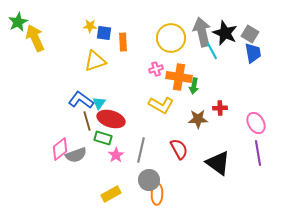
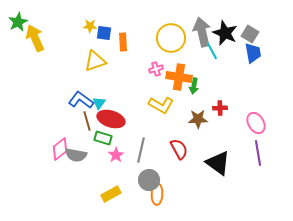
gray semicircle: rotated 30 degrees clockwise
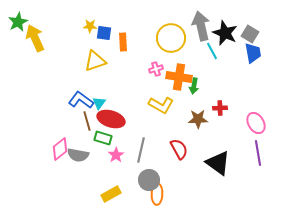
gray arrow: moved 1 px left, 6 px up
gray semicircle: moved 2 px right
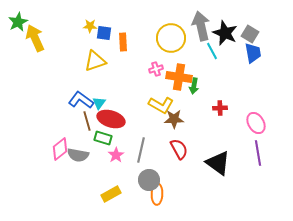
brown star: moved 24 px left
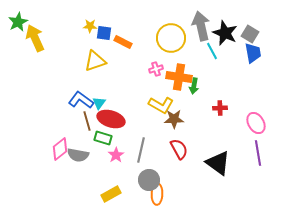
orange rectangle: rotated 60 degrees counterclockwise
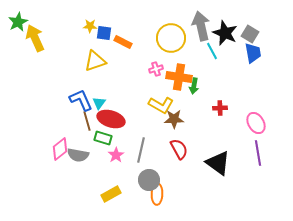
blue L-shape: rotated 30 degrees clockwise
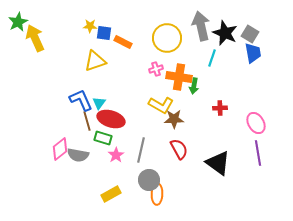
yellow circle: moved 4 px left
cyan line: moved 7 px down; rotated 48 degrees clockwise
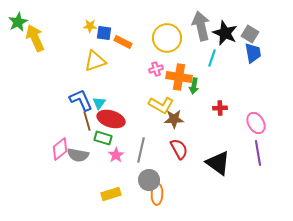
yellow rectangle: rotated 12 degrees clockwise
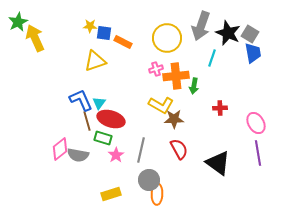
gray arrow: rotated 148 degrees counterclockwise
black star: moved 3 px right
orange cross: moved 3 px left, 1 px up; rotated 15 degrees counterclockwise
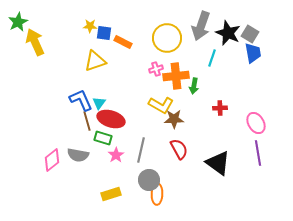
yellow arrow: moved 4 px down
pink diamond: moved 8 px left, 11 px down
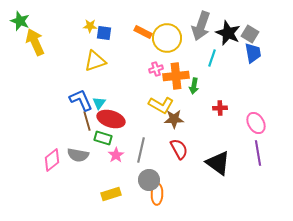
green star: moved 2 px right, 1 px up; rotated 24 degrees counterclockwise
orange rectangle: moved 20 px right, 10 px up
